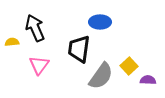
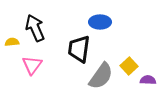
pink triangle: moved 7 px left
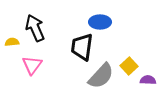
black trapezoid: moved 3 px right, 2 px up
gray semicircle: rotated 8 degrees clockwise
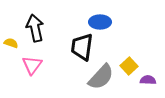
black arrow: rotated 12 degrees clockwise
yellow semicircle: moved 1 px left, 1 px down; rotated 24 degrees clockwise
gray semicircle: moved 1 px down
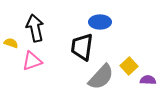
pink triangle: moved 4 px up; rotated 35 degrees clockwise
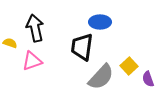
yellow semicircle: moved 1 px left
purple semicircle: moved 1 px up; rotated 112 degrees counterclockwise
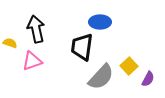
black arrow: moved 1 px right, 1 px down
purple semicircle: rotated 133 degrees counterclockwise
